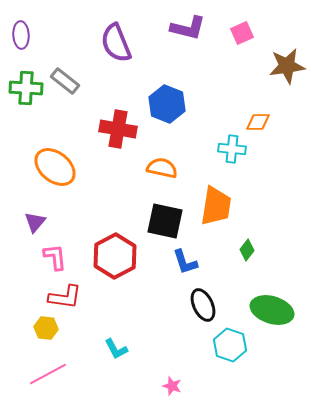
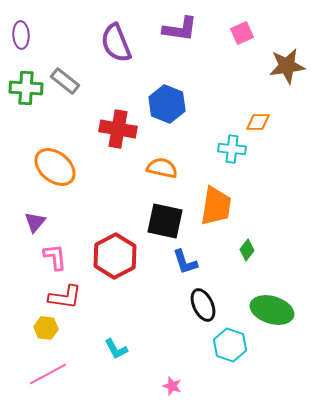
purple L-shape: moved 8 px left, 1 px down; rotated 6 degrees counterclockwise
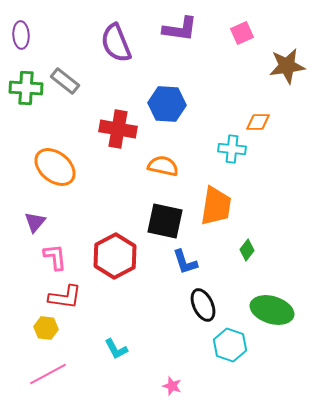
blue hexagon: rotated 18 degrees counterclockwise
orange semicircle: moved 1 px right, 2 px up
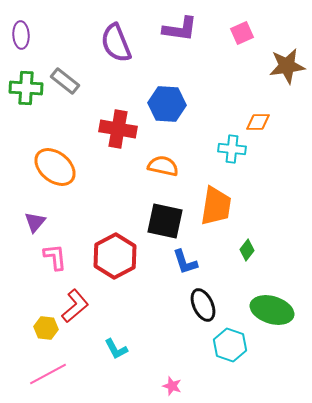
red L-shape: moved 10 px right, 9 px down; rotated 48 degrees counterclockwise
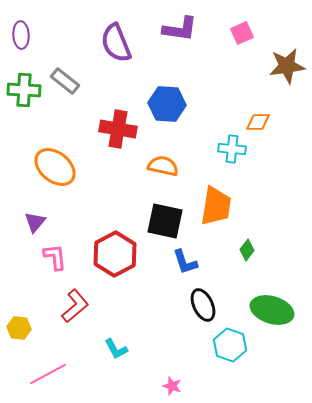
green cross: moved 2 px left, 2 px down
red hexagon: moved 2 px up
yellow hexagon: moved 27 px left
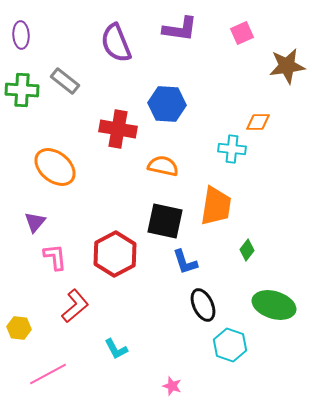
green cross: moved 2 px left
green ellipse: moved 2 px right, 5 px up
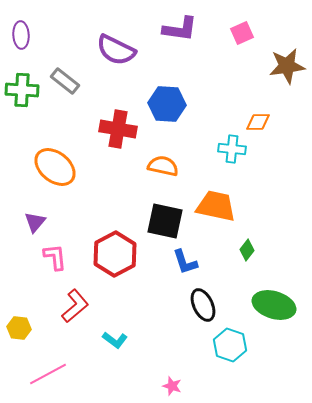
purple semicircle: moved 7 px down; rotated 42 degrees counterclockwise
orange trapezoid: rotated 87 degrees counterclockwise
cyan L-shape: moved 1 px left, 9 px up; rotated 25 degrees counterclockwise
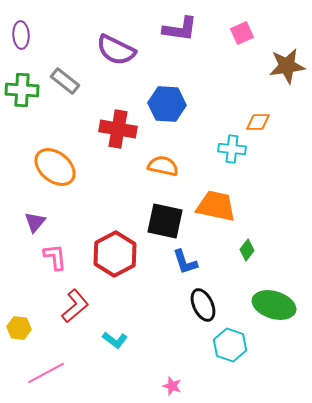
pink line: moved 2 px left, 1 px up
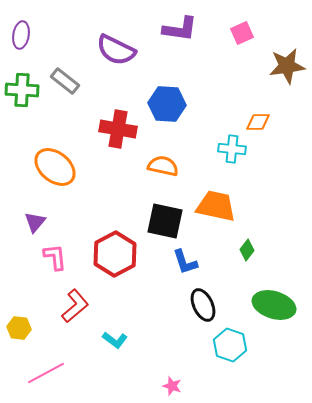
purple ellipse: rotated 12 degrees clockwise
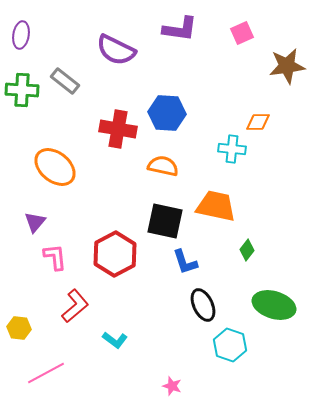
blue hexagon: moved 9 px down
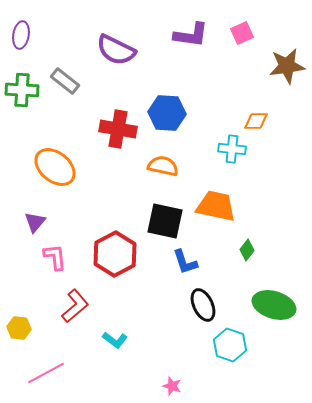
purple L-shape: moved 11 px right, 6 px down
orange diamond: moved 2 px left, 1 px up
